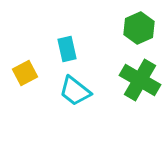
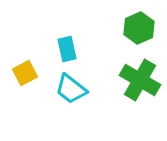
cyan trapezoid: moved 4 px left, 2 px up
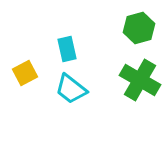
green hexagon: rotated 8 degrees clockwise
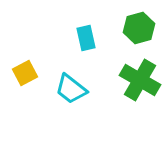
cyan rectangle: moved 19 px right, 11 px up
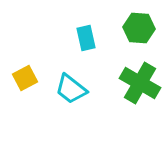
green hexagon: rotated 20 degrees clockwise
yellow square: moved 5 px down
green cross: moved 3 px down
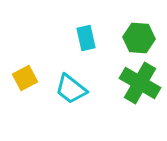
green hexagon: moved 10 px down
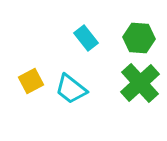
cyan rectangle: rotated 25 degrees counterclockwise
yellow square: moved 6 px right, 3 px down
green cross: rotated 18 degrees clockwise
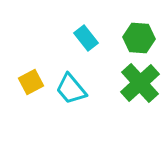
yellow square: moved 1 px down
cyan trapezoid: rotated 12 degrees clockwise
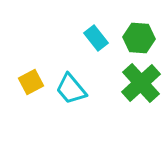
cyan rectangle: moved 10 px right
green cross: moved 1 px right
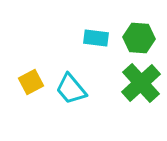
cyan rectangle: rotated 45 degrees counterclockwise
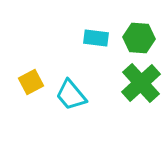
cyan trapezoid: moved 6 px down
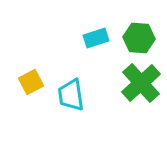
cyan rectangle: rotated 25 degrees counterclockwise
cyan trapezoid: rotated 32 degrees clockwise
